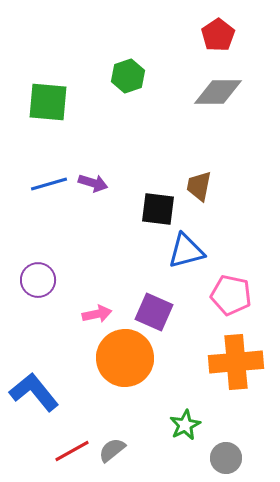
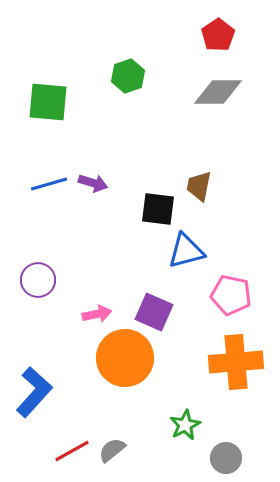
blue L-shape: rotated 81 degrees clockwise
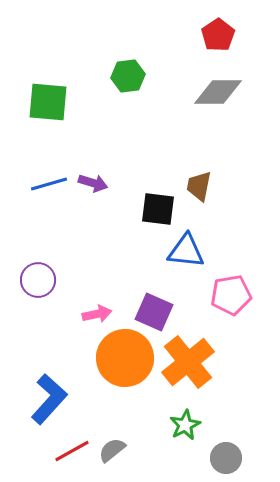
green hexagon: rotated 12 degrees clockwise
blue triangle: rotated 21 degrees clockwise
pink pentagon: rotated 21 degrees counterclockwise
orange cross: moved 48 px left; rotated 34 degrees counterclockwise
blue L-shape: moved 15 px right, 7 px down
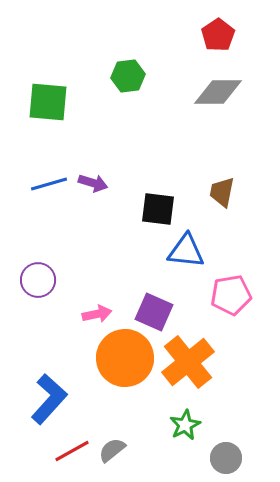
brown trapezoid: moved 23 px right, 6 px down
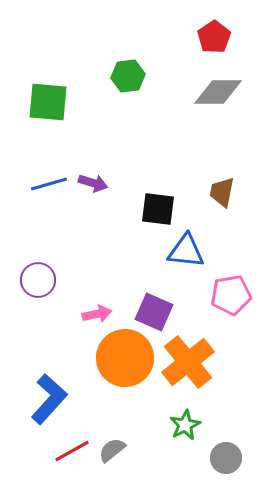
red pentagon: moved 4 px left, 2 px down
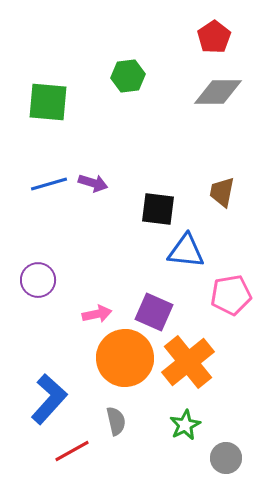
gray semicircle: moved 4 px right, 29 px up; rotated 116 degrees clockwise
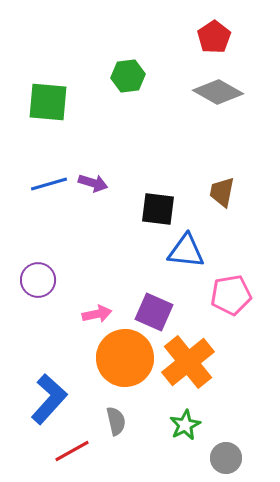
gray diamond: rotated 30 degrees clockwise
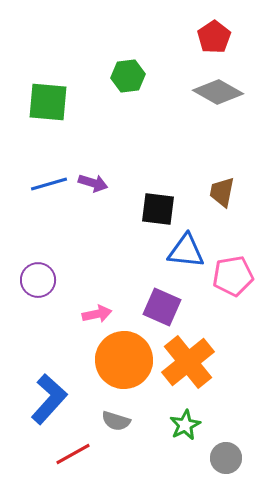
pink pentagon: moved 2 px right, 19 px up
purple square: moved 8 px right, 5 px up
orange circle: moved 1 px left, 2 px down
gray semicircle: rotated 120 degrees clockwise
red line: moved 1 px right, 3 px down
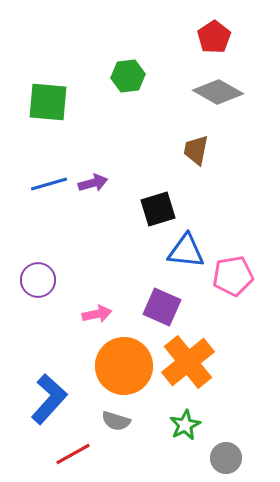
purple arrow: rotated 32 degrees counterclockwise
brown trapezoid: moved 26 px left, 42 px up
black square: rotated 24 degrees counterclockwise
orange circle: moved 6 px down
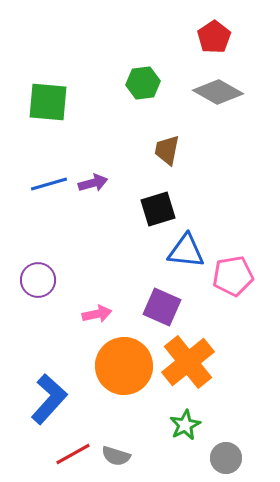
green hexagon: moved 15 px right, 7 px down
brown trapezoid: moved 29 px left
gray semicircle: moved 35 px down
